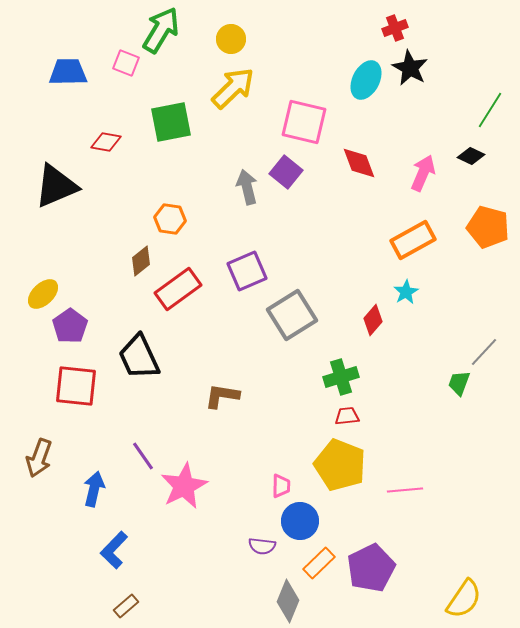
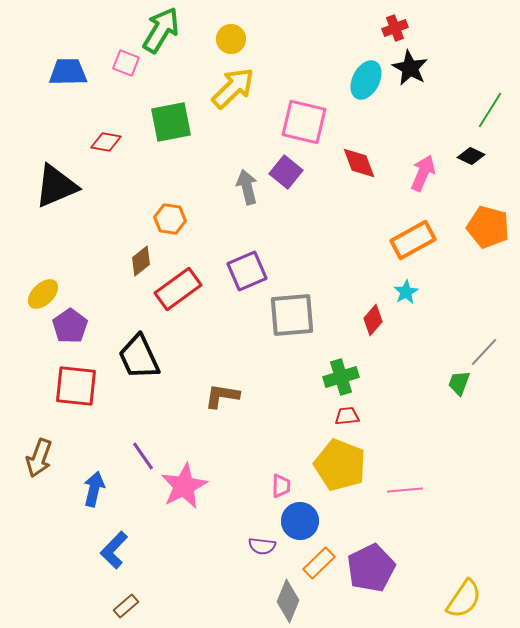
gray square at (292, 315): rotated 27 degrees clockwise
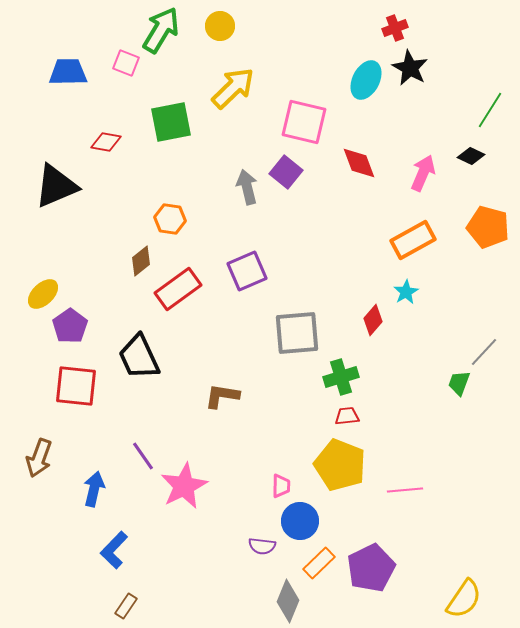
yellow circle at (231, 39): moved 11 px left, 13 px up
gray square at (292, 315): moved 5 px right, 18 px down
brown rectangle at (126, 606): rotated 15 degrees counterclockwise
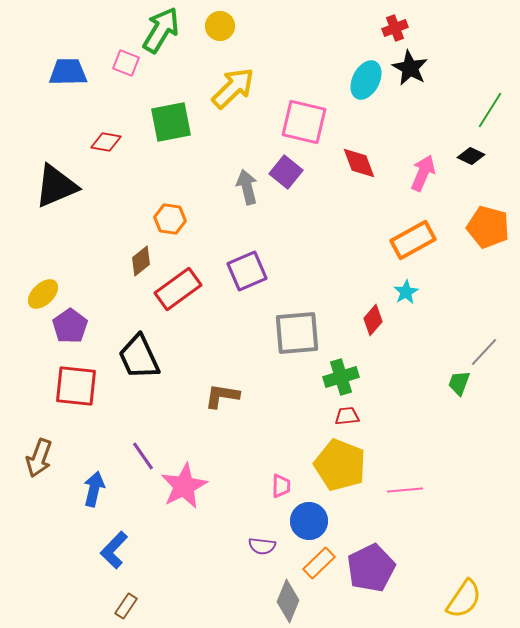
blue circle at (300, 521): moved 9 px right
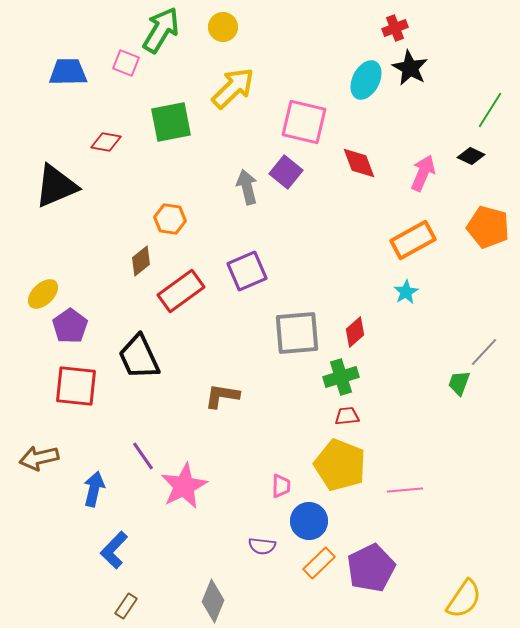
yellow circle at (220, 26): moved 3 px right, 1 px down
red rectangle at (178, 289): moved 3 px right, 2 px down
red diamond at (373, 320): moved 18 px left, 12 px down; rotated 8 degrees clockwise
brown arrow at (39, 458): rotated 57 degrees clockwise
gray diamond at (288, 601): moved 75 px left
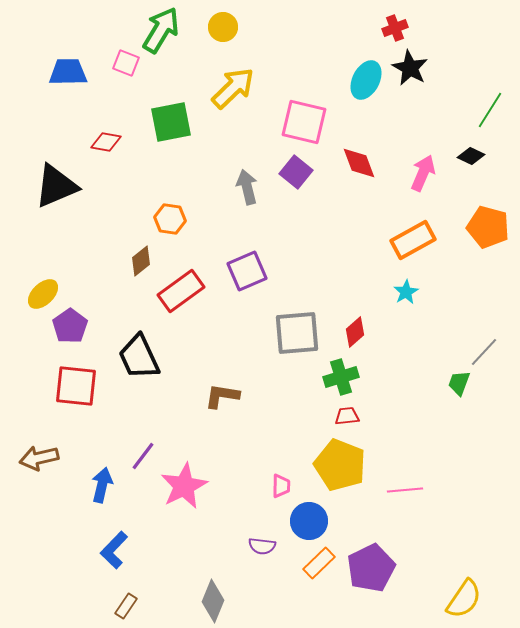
purple square at (286, 172): moved 10 px right
purple line at (143, 456): rotated 72 degrees clockwise
blue arrow at (94, 489): moved 8 px right, 4 px up
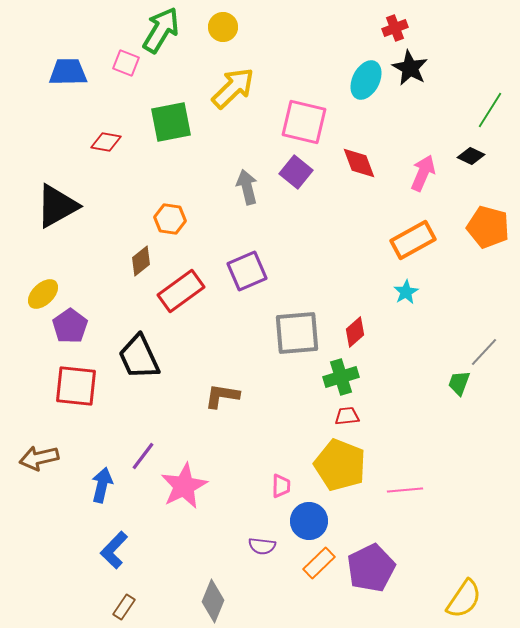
black triangle at (56, 186): moved 1 px right, 20 px down; rotated 6 degrees counterclockwise
brown rectangle at (126, 606): moved 2 px left, 1 px down
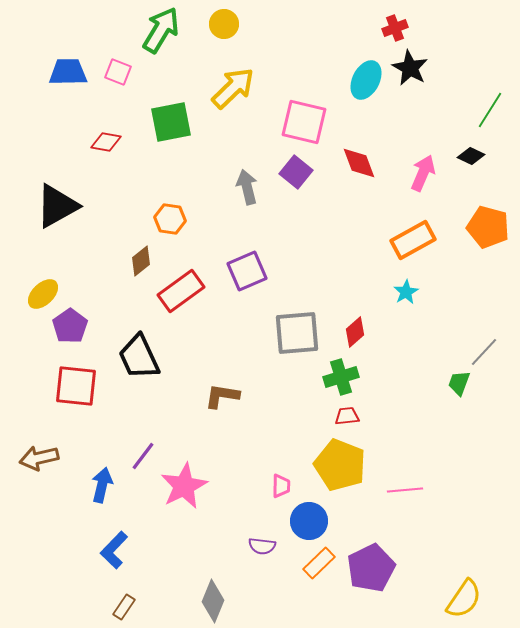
yellow circle at (223, 27): moved 1 px right, 3 px up
pink square at (126, 63): moved 8 px left, 9 px down
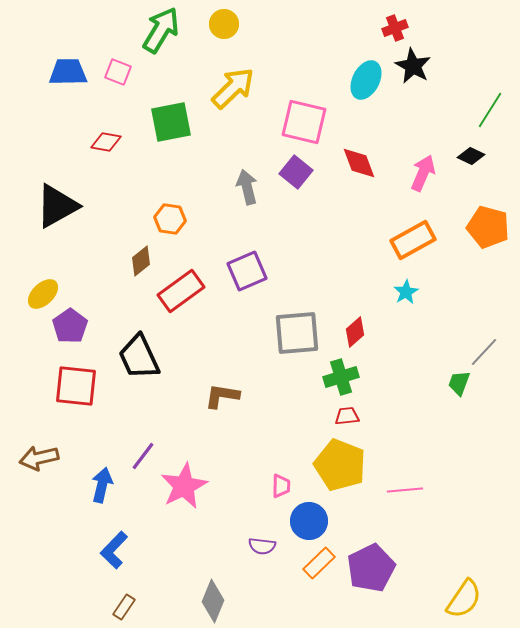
black star at (410, 68): moved 3 px right, 2 px up
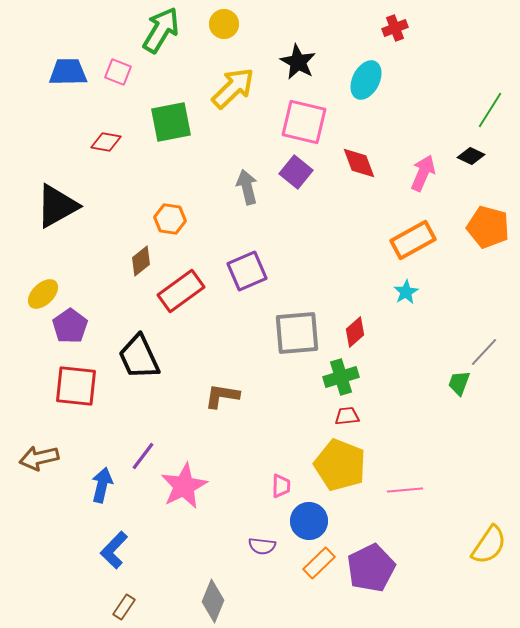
black star at (413, 66): moved 115 px left, 4 px up
yellow semicircle at (464, 599): moved 25 px right, 54 px up
